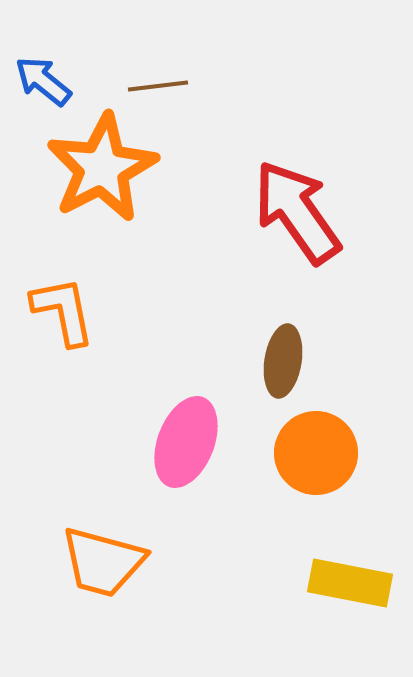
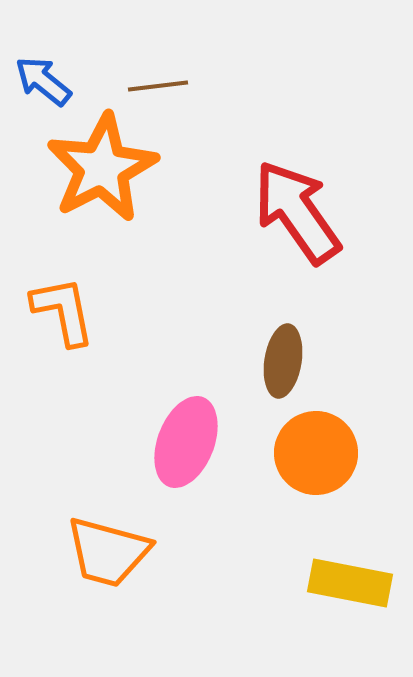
orange trapezoid: moved 5 px right, 10 px up
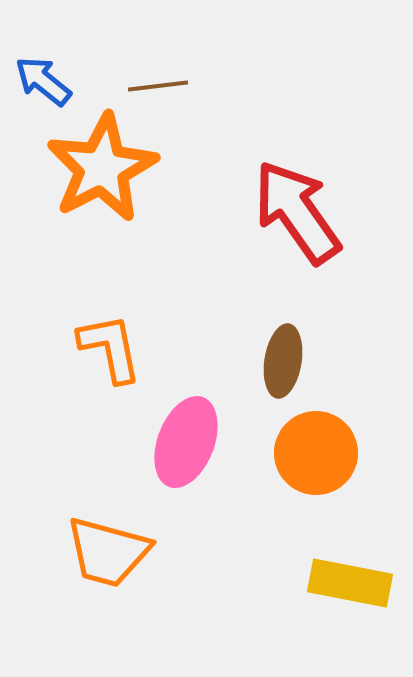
orange L-shape: moved 47 px right, 37 px down
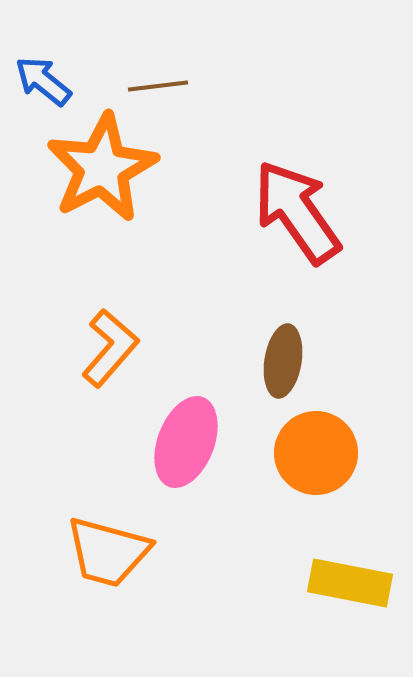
orange L-shape: rotated 52 degrees clockwise
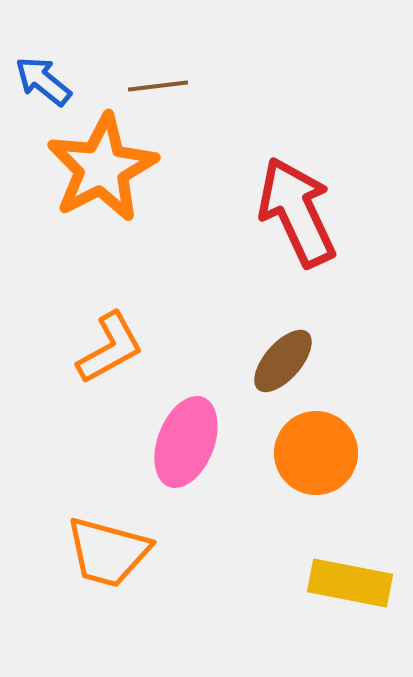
red arrow: rotated 10 degrees clockwise
orange L-shape: rotated 20 degrees clockwise
brown ellipse: rotated 32 degrees clockwise
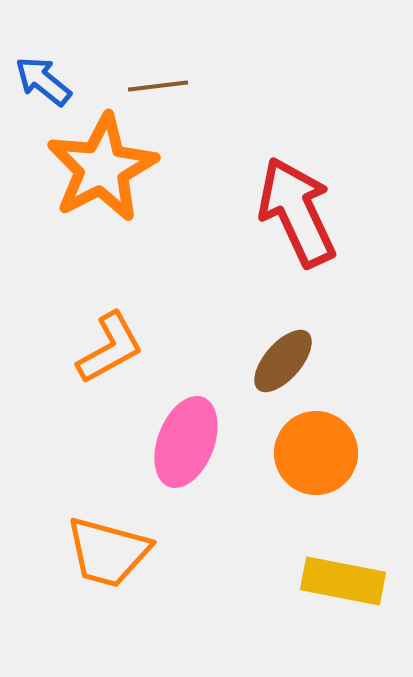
yellow rectangle: moved 7 px left, 2 px up
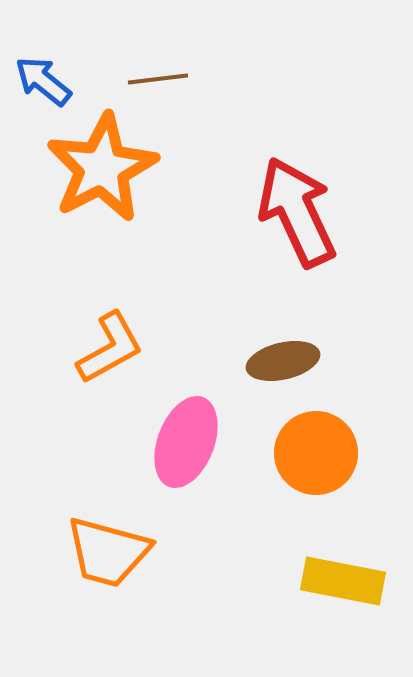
brown line: moved 7 px up
brown ellipse: rotated 36 degrees clockwise
